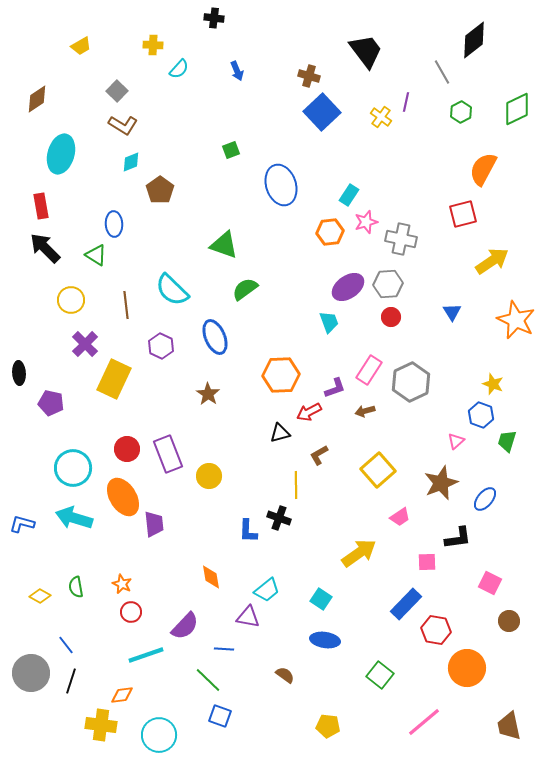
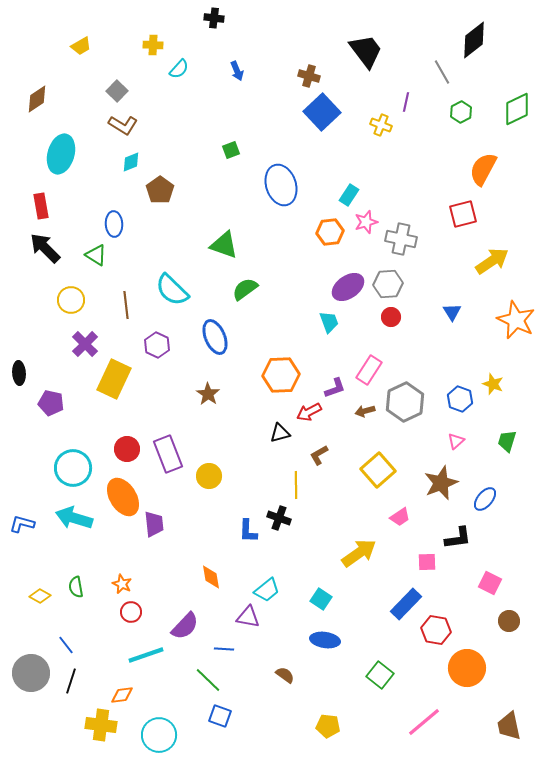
yellow cross at (381, 117): moved 8 px down; rotated 15 degrees counterclockwise
purple hexagon at (161, 346): moved 4 px left, 1 px up
gray hexagon at (411, 382): moved 6 px left, 20 px down
blue hexagon at (481, 415): moved 21 px left, 16 px up
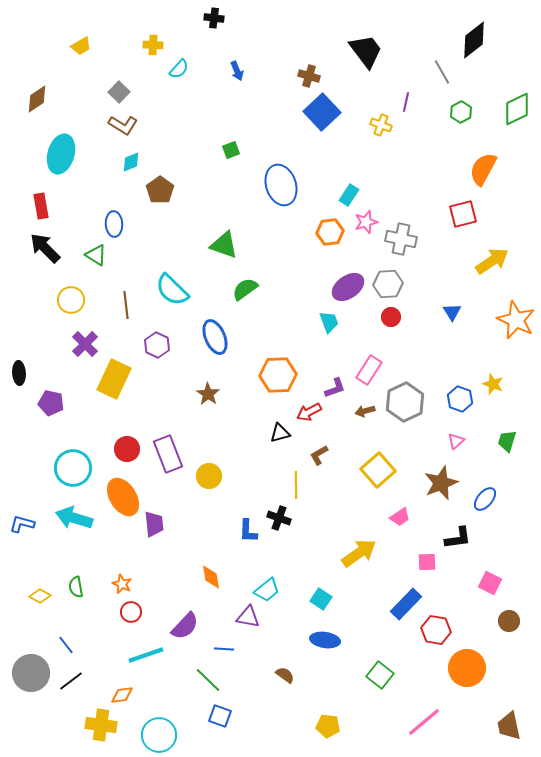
gray square at (117, 91): moved 2 px right, 1 px down
orange hexagon at (281, 375): moved 3 px left
black line at (71, 681): rotated 35 degrees clockwise
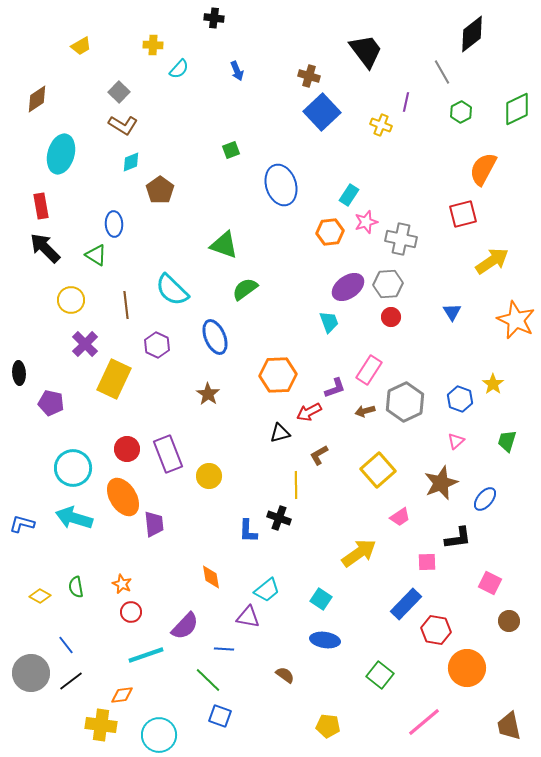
black diamond at (474, 40): moved 2 px left, 6 px up
yellow star at (493, 384): rotated 15 degrees clockwise
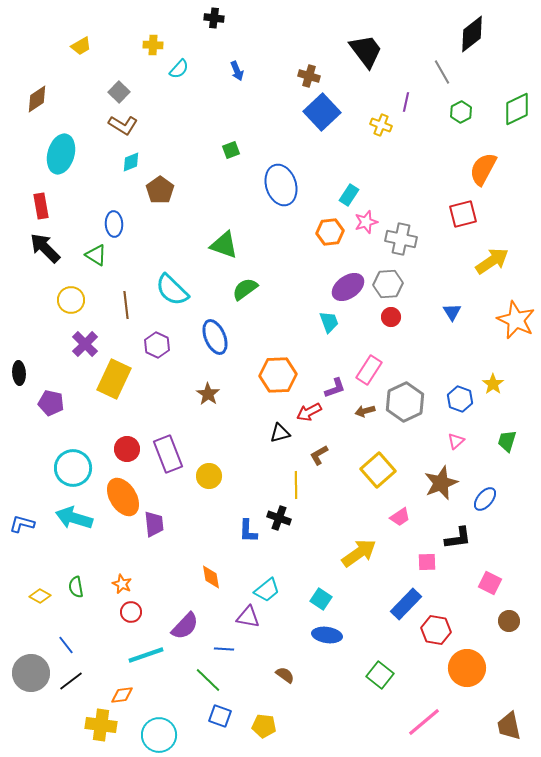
blue ellipse at (325, 640): moved 2 px right, 5 px up
yellow pentagon at (328, 726): moved 64 px left
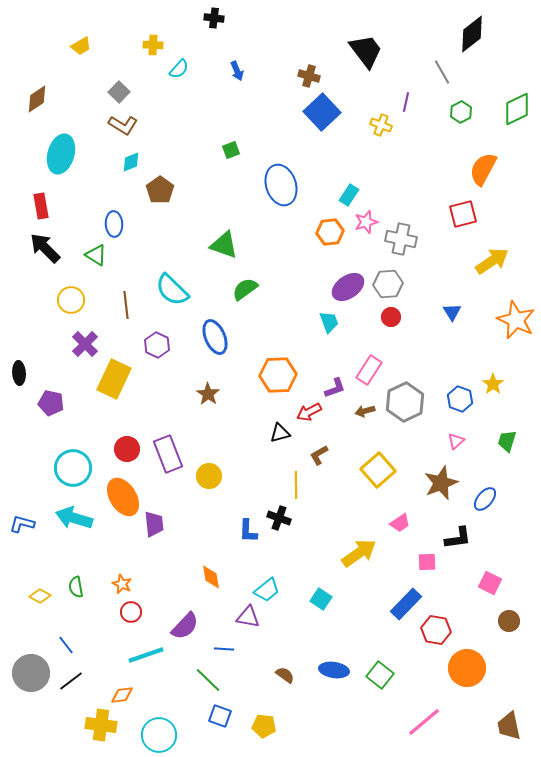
pink trapezoid at (400, 517): moved 6 px down
blue ellipse at (327, 635): moved 7 px right, 35 px down
